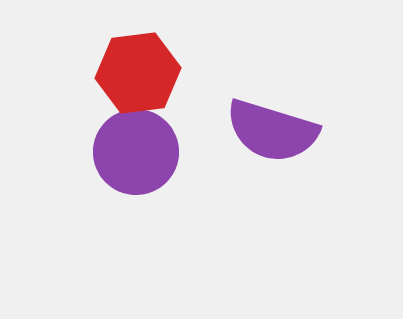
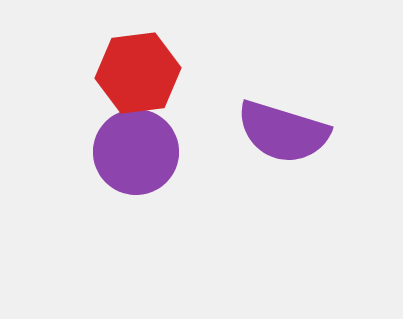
purple semicircle: moved 11 px right, 1 px down
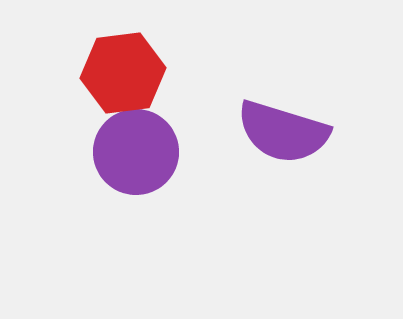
red hexagon: moved 15 px left
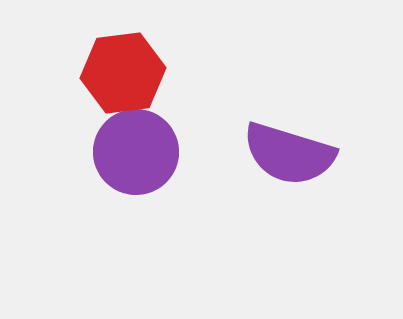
purple semicircle: moved 6 px right, 22 px down
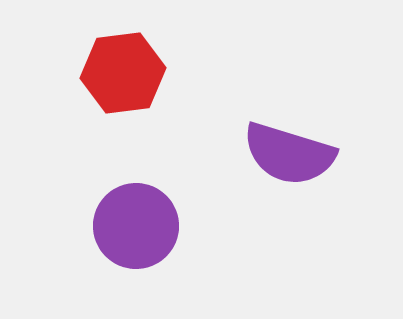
purple circle: moved 74 px down
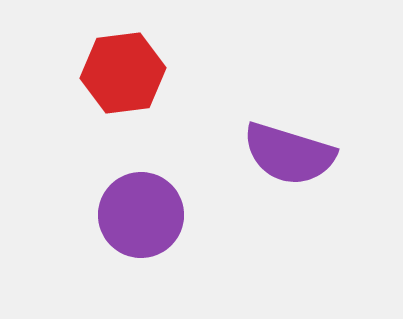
purple circle: moved 5 px right, 11 px up
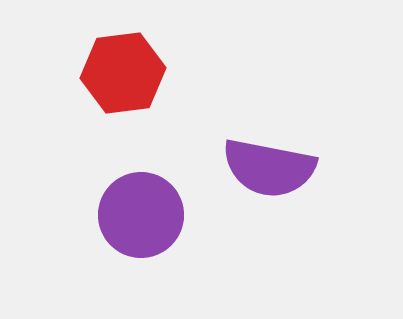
purple semicircle: moved 20 px left, 14 px down; rotated 6 degrees counterclockwise
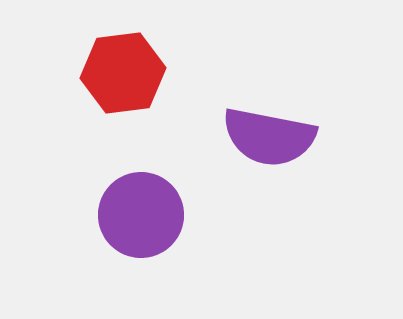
purple semicircle: moved 31 px up
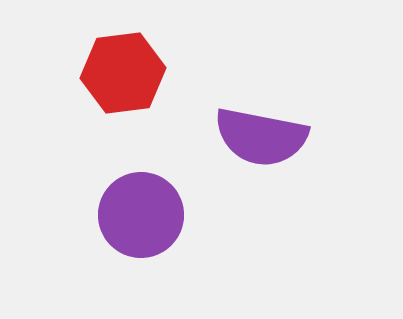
purple semicircle: moved 8 px left
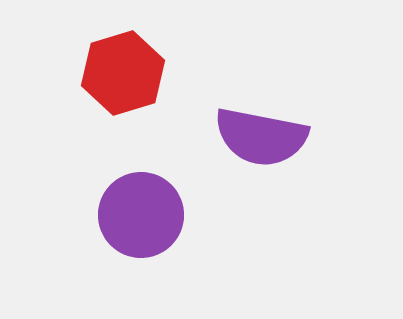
red hexagon: rotated 10 degrees counterclockwise
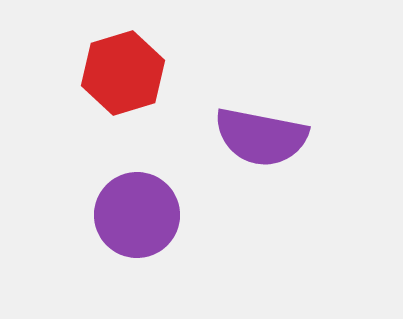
purple circle: moved 4 px left
